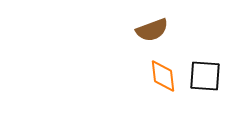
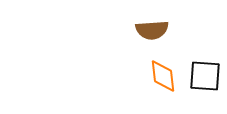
brown semicircle: rotated 16 degrees clockwise
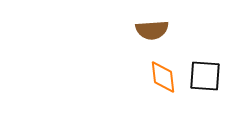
orange diamond: moved 1 px down
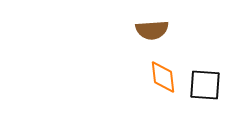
black square: moved 9 px down
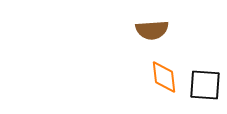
orange diamond: moved 1 px right
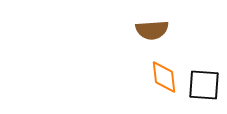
black square: moved 1 px left
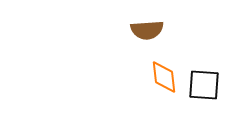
brown semicircle: moved 5 px left
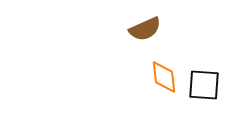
brown semicircle: moved 2 px left, 1 px up; rotated 20 degrees counterclockwise
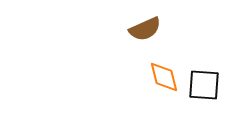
orange diamond: rotated 8 degrees counterclockwise
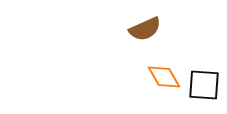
orange diamond: rotated 16 degrees counterclockwise
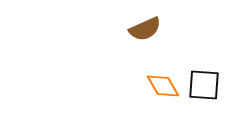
orange diamond: moved 1 px left, 9 px down
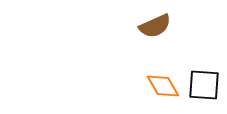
brown semicircle: moved 10 px right, 3 px up
